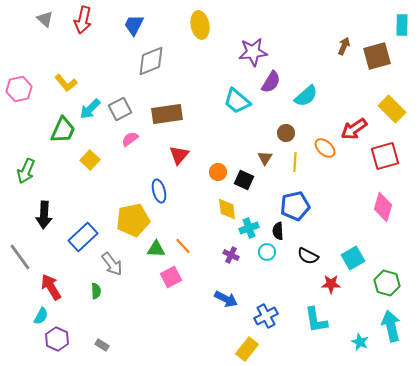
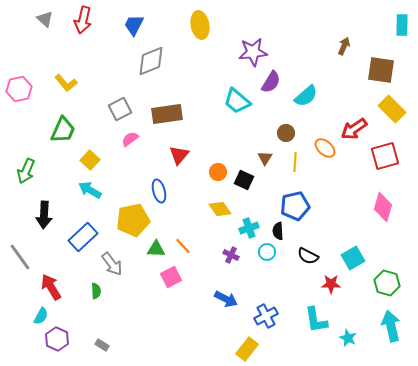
brown square at (377, 56): moved 4 px right, 14 px down; rotated 24 degrees clockwise
cyan arrow at (90, 109): moved 81 px down; rotated 75 degrees clockwise
yellow diamond at (227, 209): moved 7 px left; rotated 30 degrees counterclockwise
cyan star at (360, 342): moved 12 px left, 4 px up
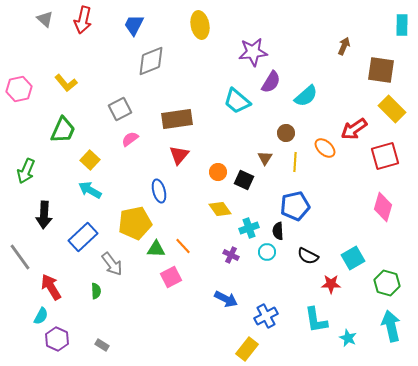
brown rectangle at (167, 114): moved 10 px right, 5 px down
yellow pentagon at (133, 220): moved 2 px right, 3 px down
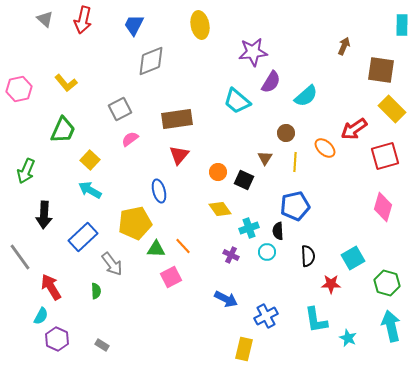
black semicircle at (308, 256): rotated 120 degrees counterclockwise
yellow rectangle at (247, 349): moved 3 px left; rotated 25 degrees counterclockwise
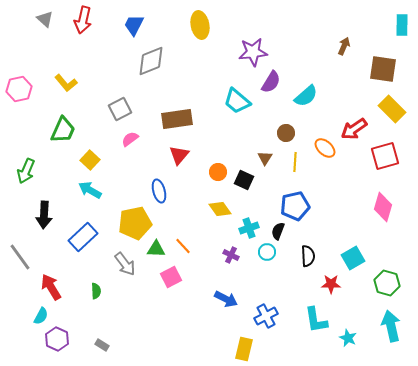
brown square at (381, 70): moved 2 px right, 1 px up
black semicircle at (278, 231): rotated 24 degrees clockwise
gray arrow at (112, 264): moved 13 px right
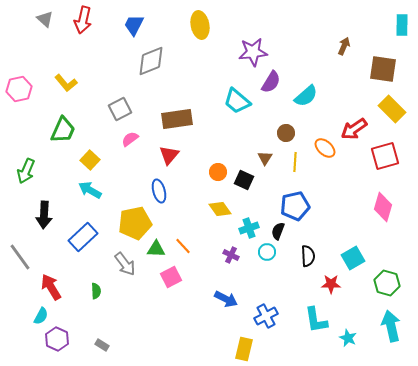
red triangle at (179, 155): moved 10 px left
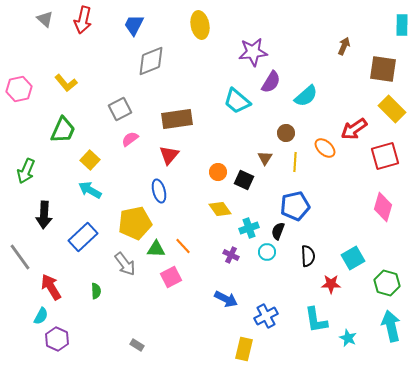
gray rectangle at (102, 345): moved 35 px right
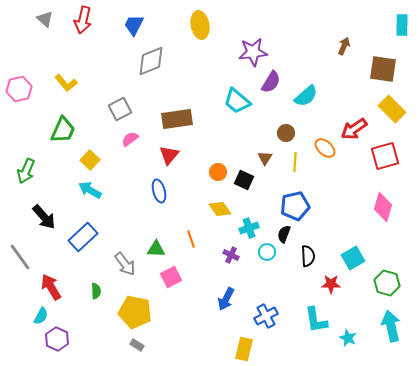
black arrow at (44, 215): moved 2 px down; rotated 44 degrees counterclockwise
yellow pentagon at (135, 223): moved 89 px down; rotated 24 degrees clockwise
black semicircle at (278, 231): moved 6 px right, 3 px down
orange line at (183, 246): moved 8 px right, 7 px up; rotated 24 degrees clockwise
blue arrow at (226, 299): rotated 90 degrees clockwise
